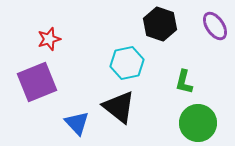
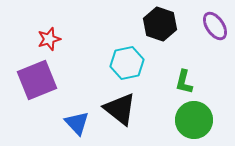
purple square: moved 2 px up
black triangle: moved 1 px right, 2 px down
green circle: moved 4 px left, 3 px up
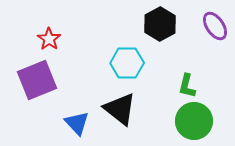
black hexagon: rotated 12 degrees clockwise
red star: rotated 20 degrees counterclockwise
cyan hexagon: rotated 12 degrees clockwise
green L-shape: moved 3 px right, 4 px down
green circle: moved 1 px down
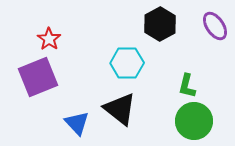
purple square: moved 1 px right, 3 px up
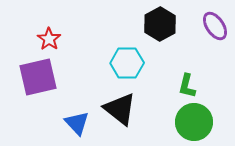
purple square: rotated 9 degrees clockwise
green circle: moved 1 px down
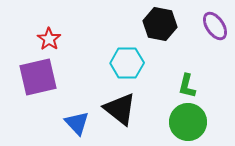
black hexagon: rotated 20 degrees counterclockwise
green circle: moved 6 px left
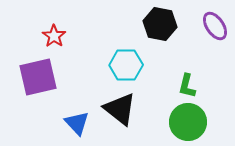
red star: moved 5 px right, 3 px up
cyan hexagon: moved 1 px left, 2 px down
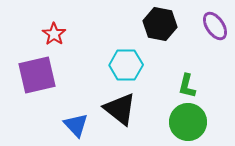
red star: moved 2 px up
purple square: moved 1 px left, 2 px up
blue triangle: moved 1 px left, 2 px down
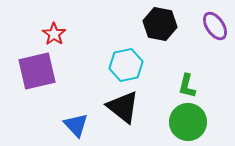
cyan hexagon: rotated 12 degrees counterclockwise
purple square: moved 4 px up
black triangle: moved 3 px right, 2 px up
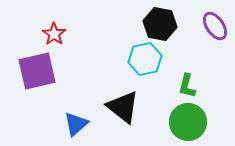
cyan hexagon: moved 19 px right, 6 px up
blue triangle: moved 1 px up; rotated 32 degrees clockwise
